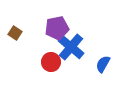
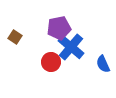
purple pentagon: moved 2 px right
brown square: moved 4 px down
blue semicircle: rotated 54 degrees counterclockwise
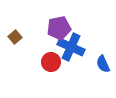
brown square: rotated 16 degrees clockwise
blue cross: rotated 16 degrees counterclockwise
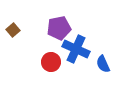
brown square: moved 2 px left, 7 px up
blue cross: moved 5 px right, 2 px down
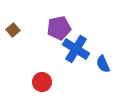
blue cross: rotated 8 degrees clockwise
red circle: moved 9 px left, 20 px down
